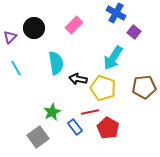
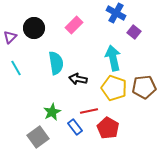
cyan arrow: rotated 135 degrees clockwise
yellow pentagon: moved 11 px right
red line: moved 1 px left, 1 px up
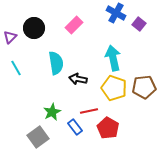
purple square: moved 5 px right, 8 px up
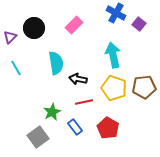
cyan arrow: moved 3 px up
red line: moved 5 px left, 9 px up
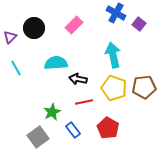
cyan semicircle: rotated 85 degrees counterclockwise
blue rectangle: moved 2 px left, 3 px down
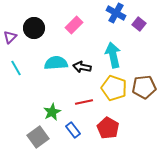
black arrow: moved 4 px right, 12 px up
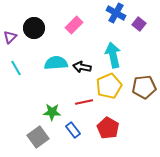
yellow pentagon: moved 5 px left, 2 px up; rotated 30 degrees clockwise
green star: rotated 30 degrees clockwise
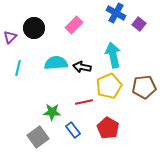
cyan line: moved 2 px right; rotated 42 degrees clockwise
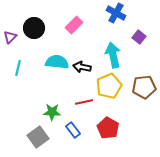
purple square: moved 13 px down
cyan semicircle: moved 1 px right, 1 px up; rotated 10 degrees clockwise
